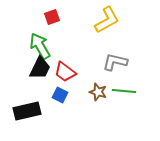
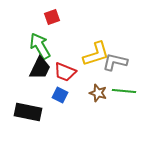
yellow L-shape: moved 11 px left, 34 px down; rotated 12 degrees clockwise
red trapezoid: rotated 15 degrees counterclockwise
brown star: moved 1 px down
black rectangle: moved 1 px right, 1 px down; rotated 24 degrees clockwise
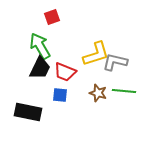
blue square: rotated 21 degrees counterclockwise
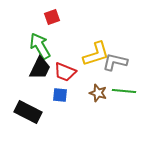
black rectangle: rotated 16 degrees clockwise
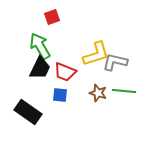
black rectangle: rotated 8 degrees clockwise
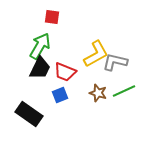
red square: rotated 28 degrees clockwise
green arrow: rotated 60 degrees clockwise
yellow L-shape: rotated 12 degrees counterclockwise
green line: rotated 30 degrees counterclockwise
blue square: rotated 28 degrees counterclockwise
black rectangle: moved 1 px right, 2 px down
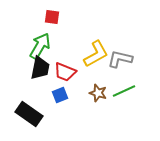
gray L-shape: moved 5 px right, 3 px up
black trapezoid: rotated 15 degrees counterclockwise
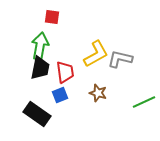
green arrow: rotated 20 degrees counterclockwise
red trapezoid: rotated 120 degrees counterclockwise
green line: moved 20 px right, 11 px down
black rectangle: moved 8 px right
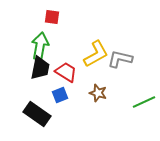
red trapezoid: moved 1 px right; rotated 50 degrees counterclockwise
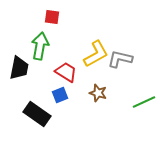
black trapezoid: moved 21 px left
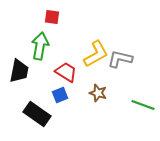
black trapezoid: moved 3 px down
green line: moved 1 px left, 3 px down; rotated 45 degrees clockwise
